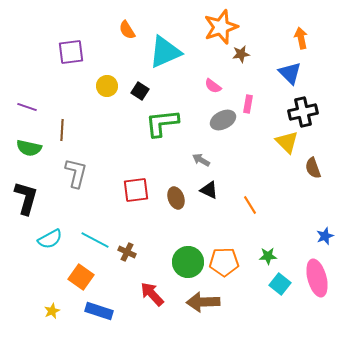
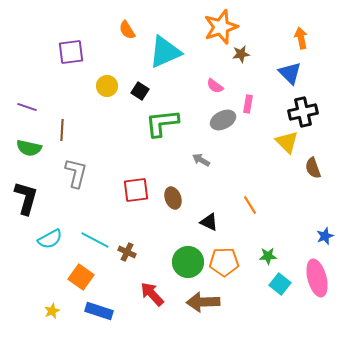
pink semicircle: moved 2 px right
black triangle: moved 32 px down
brown ellipse: moved 3 px left
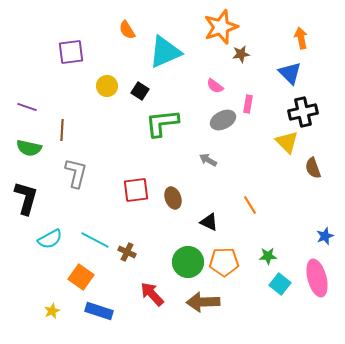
gray arrow: moved 7 px right
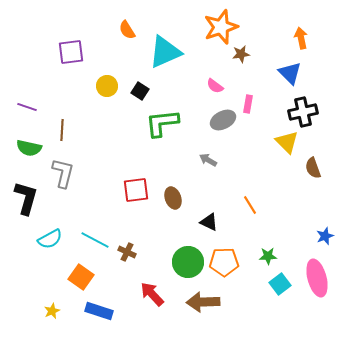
gray L-shape: moved 13 px left
cyan square: rotated 15 degrees clockwise
